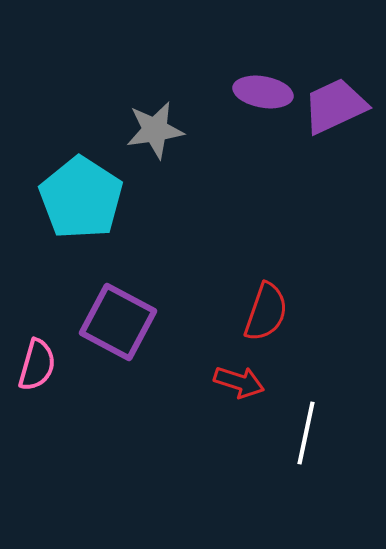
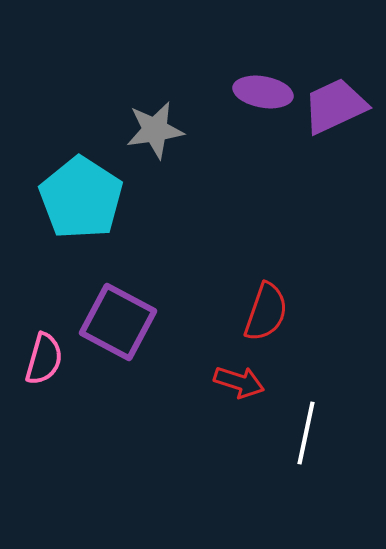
pink semicircle: moved 7 px right, 6 px up
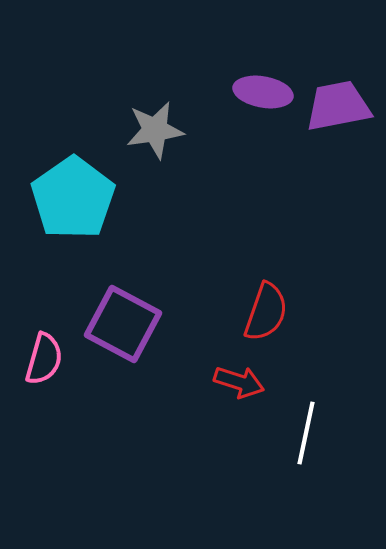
purple trapezoid: moved 3 px right; rotated 14 degrees clockwise
cyan pentagon: moved 8 px left; rotated 4 degrees clockwise
purple square: moved 5 px right, 2 px down
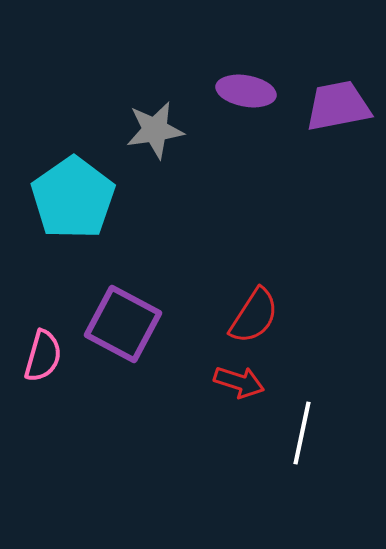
purple ellipse: moved 17 px left, 1 px up
red semicircle: moved 12 px left, 4 px down; rotated 14 degrees clockwise
pink semicircle: moved 1 px left, 3 px up
white line: moved 4 px left
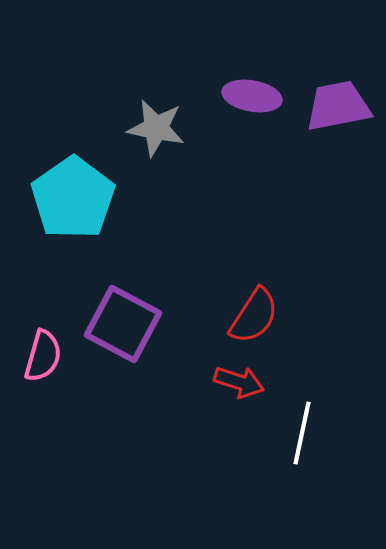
purple ellipse: moved 6 px right, 5 px down
gray star: moved 1 px right, 2 px up; rotated 20 degrees clockwise
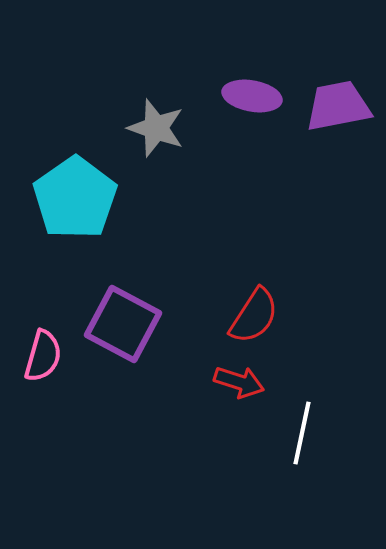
gray star: rotated 8 degrees clockwise
cyan pentagon: moved 2 px right
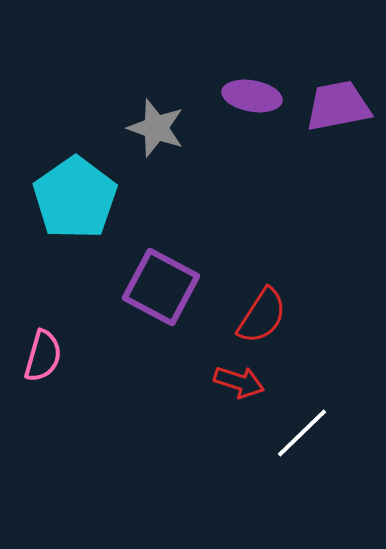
red semicircle: moved 8 px right
purple square: moved 38 px right, 37 px up
white line: rotated 34 degrees clockwise
